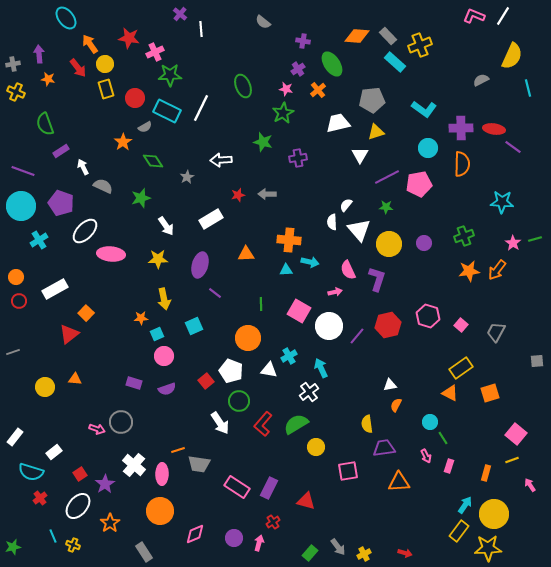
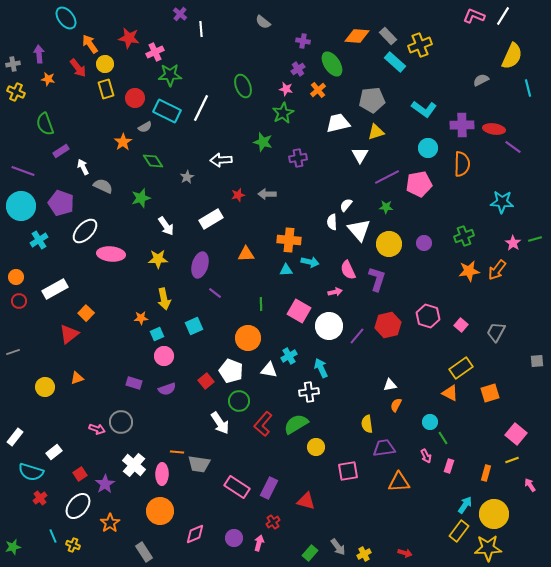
purple cross at (461, 128): moved 1 px right, 3 px up
orange triangle at (75, 379): moved 2 px right, 1 px up; rotated 24 degrees counterclockwise
white cross at (309, 392): rotated 30 degrees clockwise
orange line at (178, 450): moved 1 px left, 2 px down; rotated 24 degrees clockwise
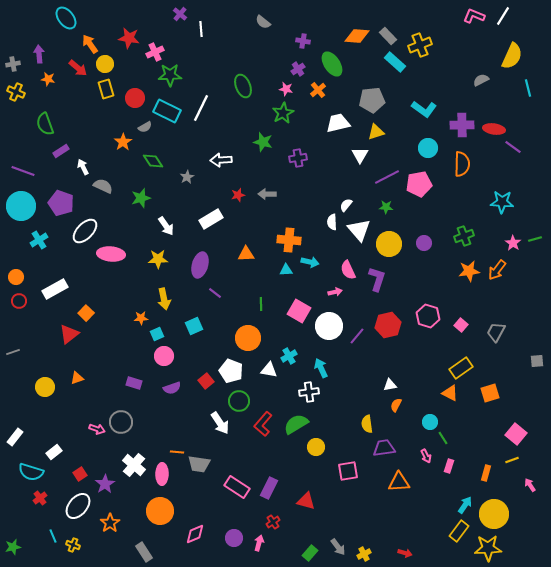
red arrow at (78, 68): rotated 12 degrees counterclockwise
purple semicircle at (167, 389): moved 5 px right, 1 px up
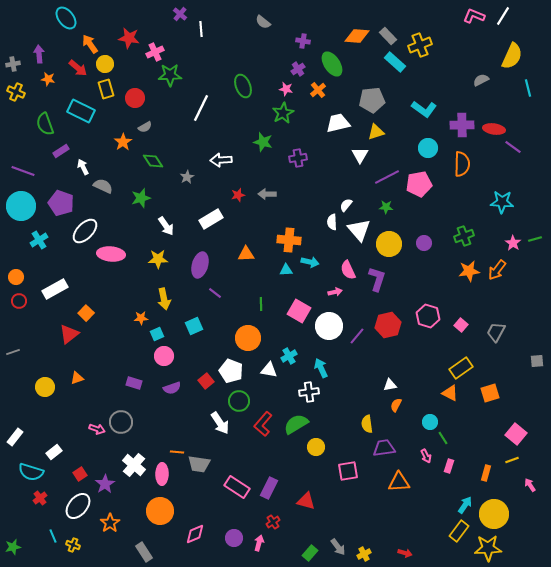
cyan rectangle at (167, 111): moved 86 px left
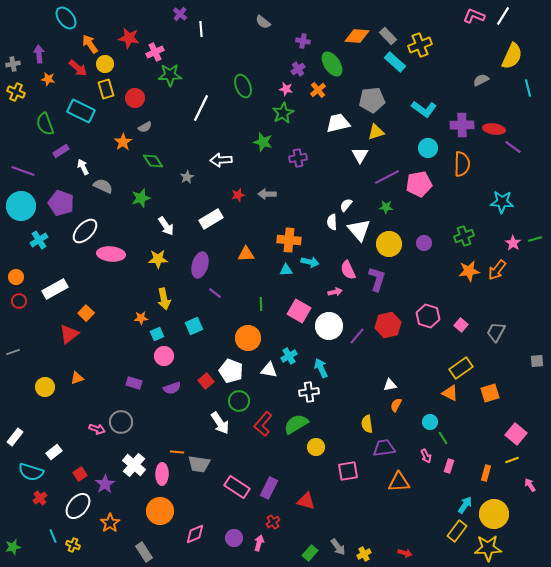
yellow rectangle at (459, 531): moved 2 px left
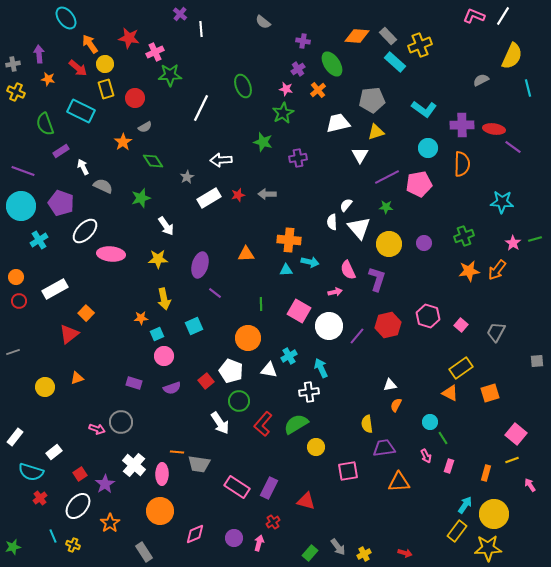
white rectangle at (211, 219): moved 2 px left, 21 px up
white triangle at (359, 230): moved 2 px up
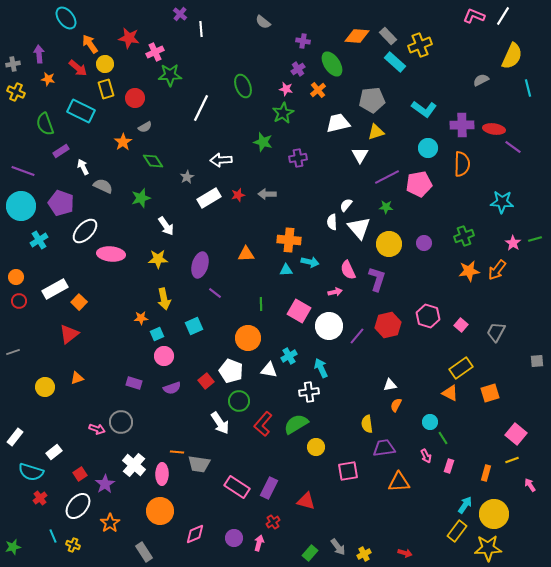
orange square at (86, 313): moved 7 px left, 11 px up
